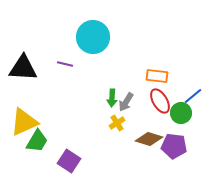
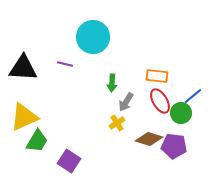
green arrow: moved 15 px up
yellow triangle: moved 5 px up
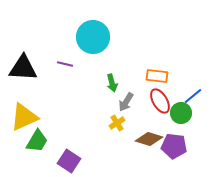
green arrow: rotated 18 degrees counterclockwise
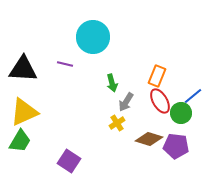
black triangle: moved 1 px down
orange rectangle: rotated 75 degrees counterclockwise
yellow triangle: moved 5 px up
green trapezoid: moved 17 px left
purple pentagon: moved 2 px right
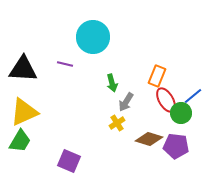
red ellipse: moved 6 px right, 1 px up
purple square: rotated 10 degrees counterclockwise
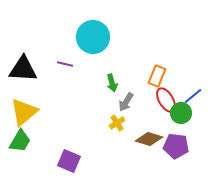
yellow triangle: rotated 16 degrees counterclockwise
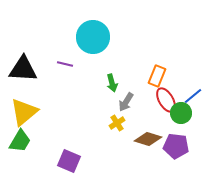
brown diamond: moved 1 px left
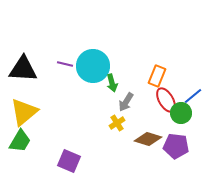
cyan circle: moved 29 px down
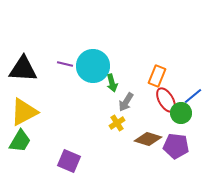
yellow triangle: rotated 12 degrees clockwise
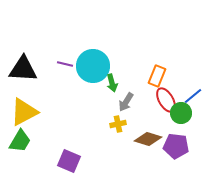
yellow cross: moved 1 px right, 1 px down; rotated 21 degrees clockwise
